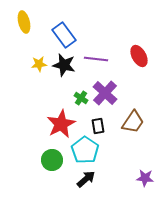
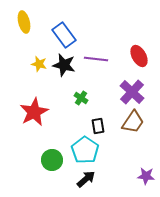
yellow star: rotated 21 degrees clockwise
purple cross: moved 27 px right, 1 px up
red star: moved 27 px left, 12 px up
purple star: moved 1 px right, 2 px up
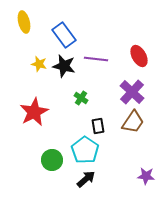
black star: moved 1 px down
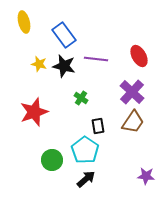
red star: rotated 8 degrees clockwise
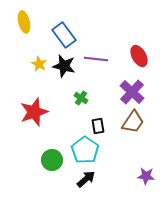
yellow star: rotated 14 degrees clockwise
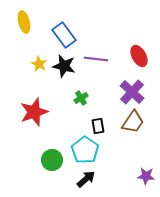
green cross: rotated 24 degrees clockwise
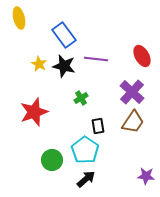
yellow ellipse: moved 5 px left, 4 px up
red ellipse: moved 3 px right
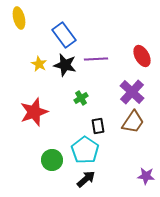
purple line: rotated 10 degrees counterclockwise
black star: moved 1 px right, 1 px up
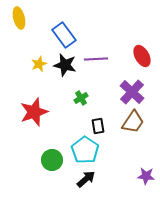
yellow star: rotated 21 degrees clockwise
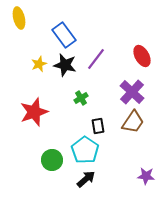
purple line: rotated 50 degrees counterclockwise
